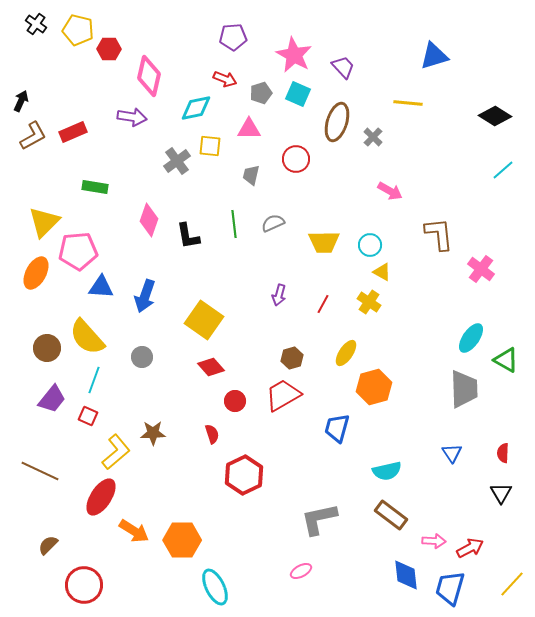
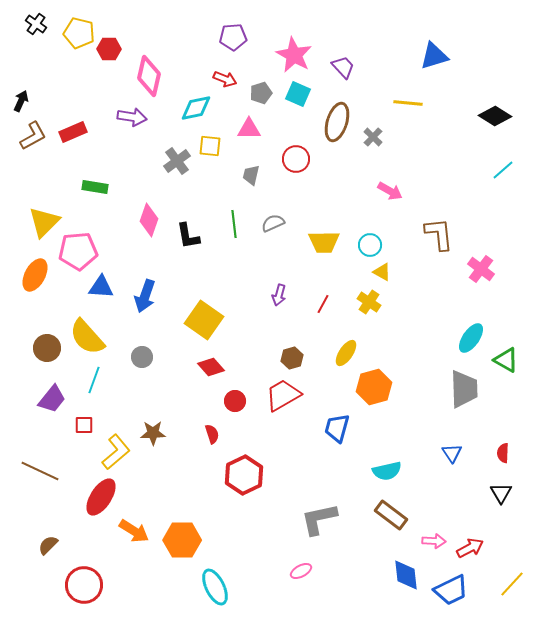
yellow pentagon at (78, 30): moved 1 px right, 3 px down
orange ellipse at (36, 273): moved 1 px left, 2 px down
red square at (88, 416): moved 4 px left, 9 px down; rotated 24 degrees counterclockwise
blue trapezoid at (450, 588): moved 1 px right, 2 px down; rotated 132 degrees counterclockwise
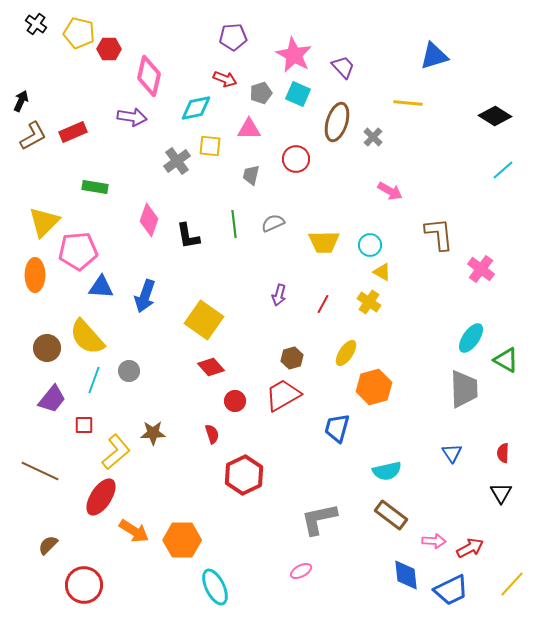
orange ellipse at (35, 275): rotated 28 degrees counterclockwise
gray circle at (142, 357): moved 13 px left, 14 px down
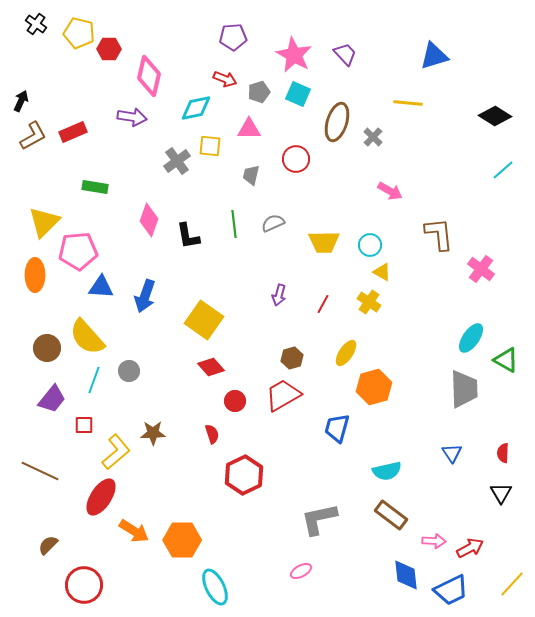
purple trapezoid at (343, 67): moved 2 px right, 13 px up
gray pentagon at (261, 93): moved 2 px left, 1 px up
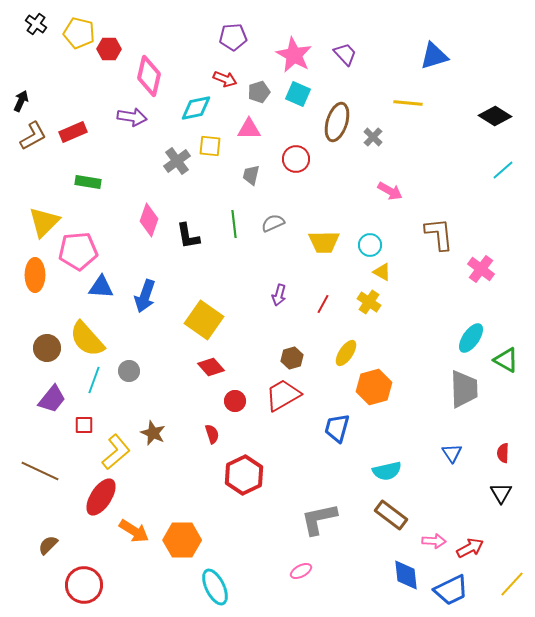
green rectangle at (95, 187): moved 7 px left, 5 px up
yellow semicircle at (87, 337): moved 2 px down
brown star at (153, 433): rotated 25 degrees clockwise
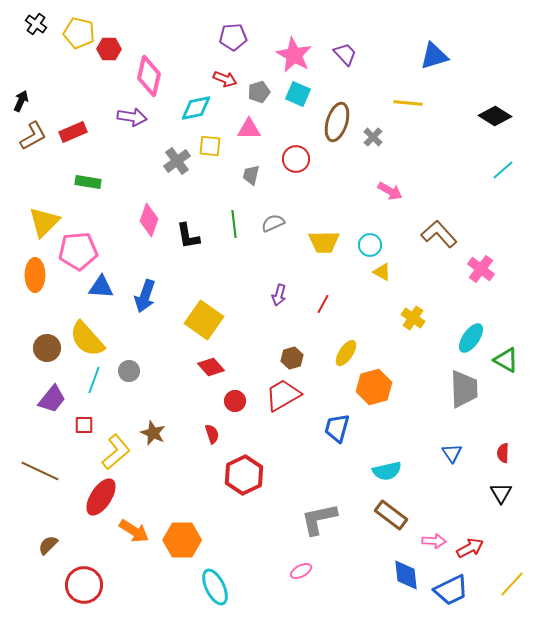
brown L-shape at (439, 234): rotated 36 degrees counterclockwise
yellow cross at (369, 302): moved 44 px right, 16 px down
